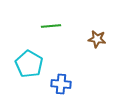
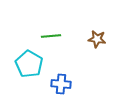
green line: moved 10 px down
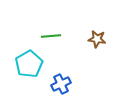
cyan pentagon: rotated 12 degrees clockwise
blue cross: rotated 30 degrees counterclockwise
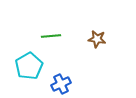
cyan pentagon: moved 2 px down
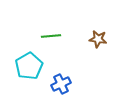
brown star: moved 1 px right
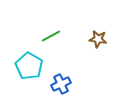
green line: rotated 24 degrees counterclockwise
cyan pentagon: rotated 12 degrees counterclockwise
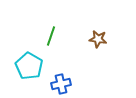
green line: rotated 42 degrees counterclockwise
blue cross: rotated 12 degrees clockwise
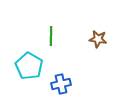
green line: rotated 18 degrees counterclockwise
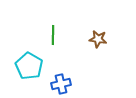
green line: moved 2 px right, 1 px up
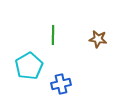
cyan pentagon: rotated 12 degrees clockwise
